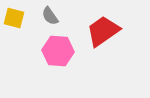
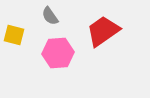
yellow square: moved 17 px down
pink hexagon: moved 2 px down; rotated 8 degrees counterclockwise
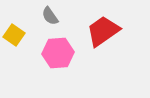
yellow square: rotated 20 degrees clockwise
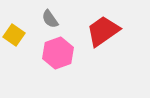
gray semicircle: moved 3 px down
pink hexagon: rotated 16 degrees counterclockwise
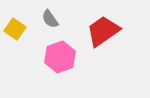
yellow square: moved 1 px right, 6 px up
pink hexagon: moved 2 px right, 4 px down
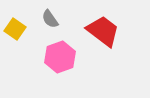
red trapezoid: rotated 72 degrees clockwise
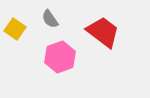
red trapezoid: moved 1 px down
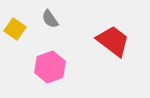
red trapezoid: moved 10 px right, 9 px down
pink hexagon: moved 10 px left, 10 px down
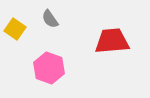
red trapezoid: moved 1 px left; rotated 42 degrees counterclockwise
pink hexagon: moved 1 px left, 1 px down; rotated 20 degrees counterclockwise
